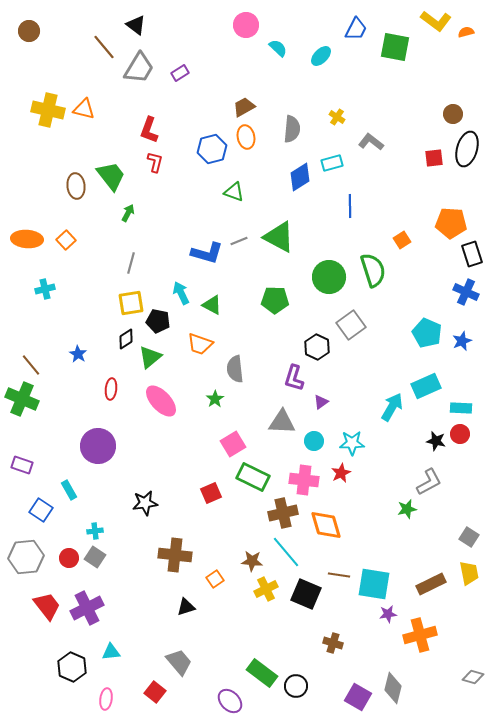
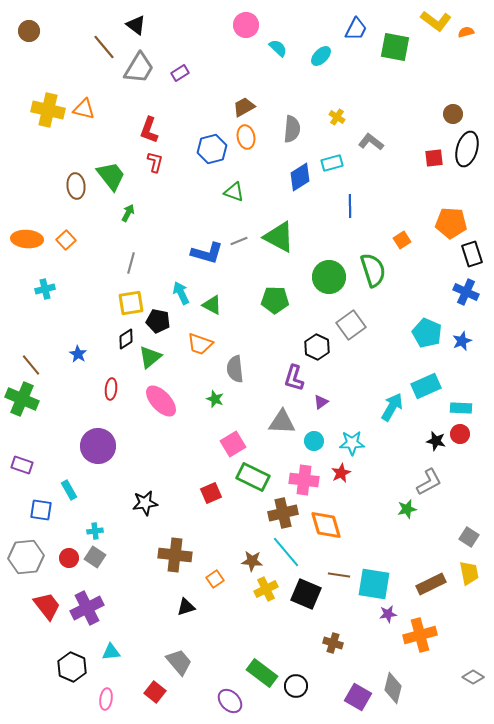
green star at (215, 399): rotated 18 degrees counterclockwise
blue square at (41, 510): rotated 25 degrees counterclockwise
gray diamond at (473, 677): rotated 15 degrees clockwise
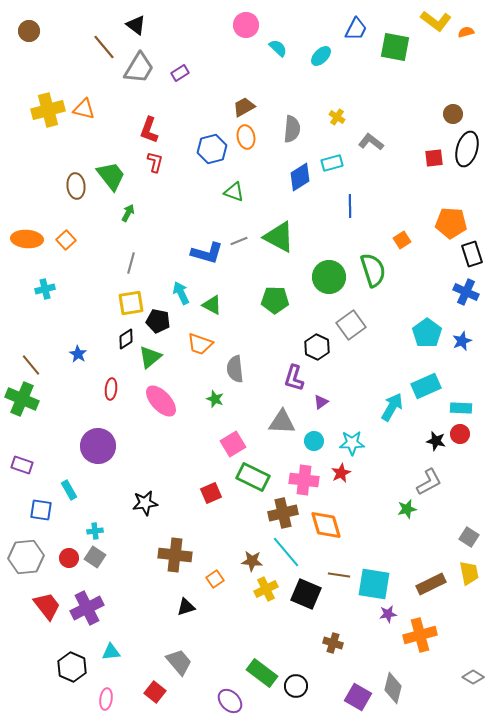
yellow cross at (48, 110): rotated 28 degrees counterclockwise
cyan pentagon at (427, 333): rotated 12 degrees clockwise
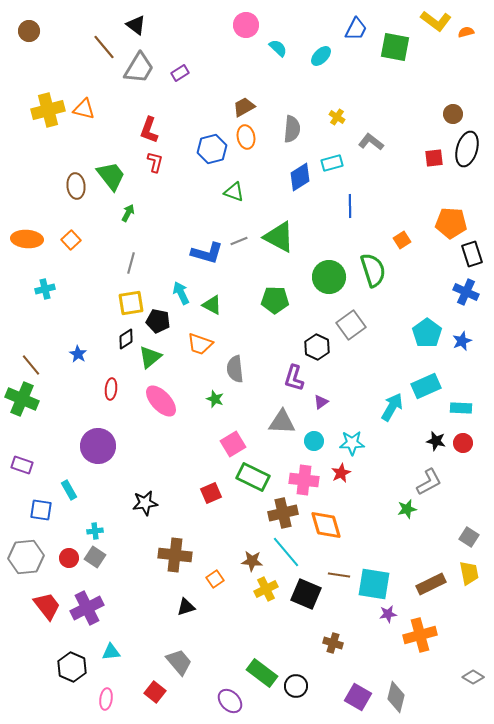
orange square at (66, 240): moved 5 px right
red circle at (460, 434): moved 3 px right, 9 px down
gray diamond at (393, 688): moved 3 px right, 9 px down
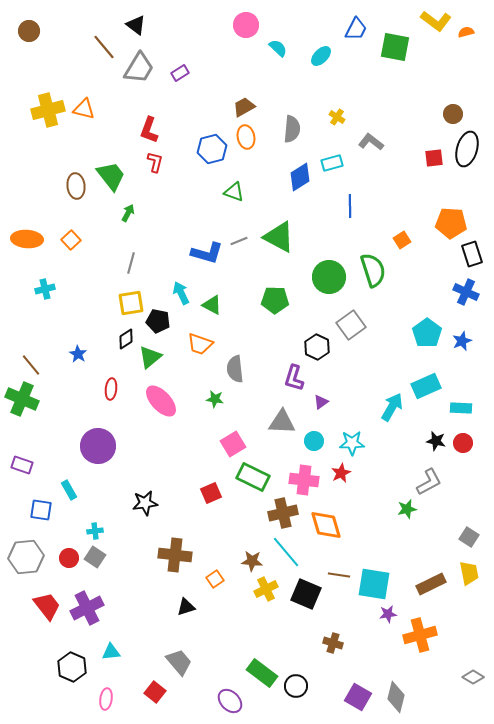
green star at (215, 399): rotated 12 degrees counterclockwise
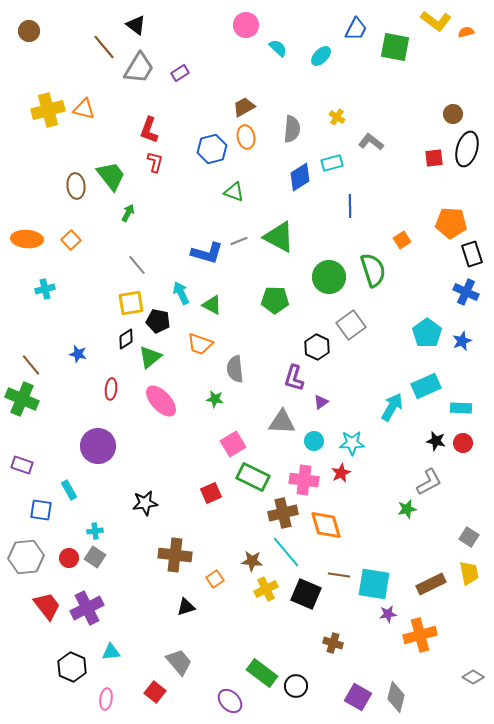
gray line at (131, 263): moved 6 px right, 2 px down; rotated 55 degrees counterclockwise
blue star at (78, 354): rotated 18 degrees counterclockwise
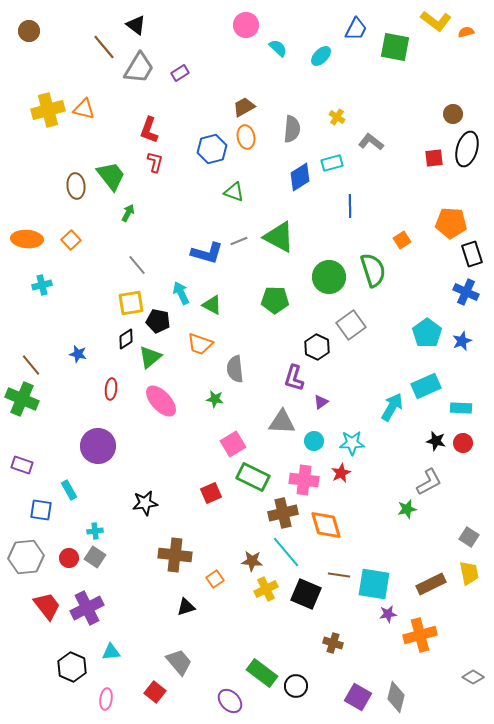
cyan cross at (45, 289): moved 3 px left, 4 px up
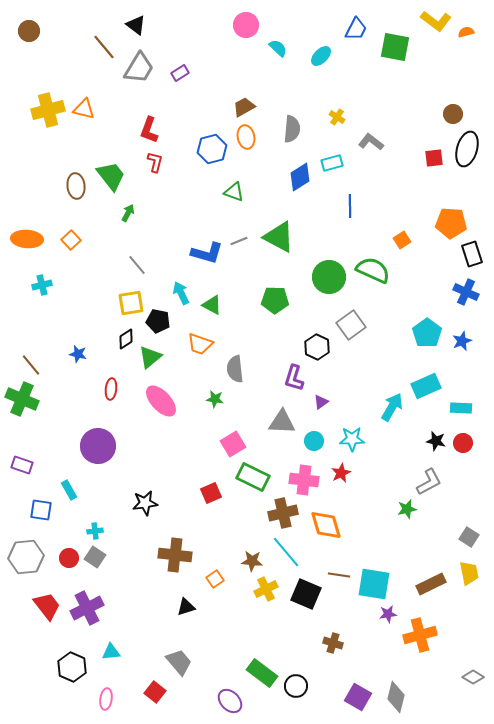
green semicircle at (373, 270): rotated 48 degrees counterclockwise
cyan star at (352, 443): moved 4 px up
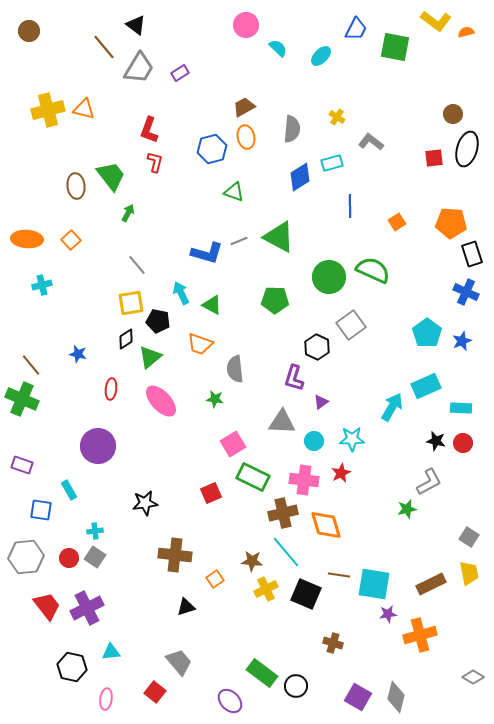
orange square at (402, 240): moved 5 px left, 18 px up
black hexagon at (72, 667): rotated 12 degrees counterclockwise
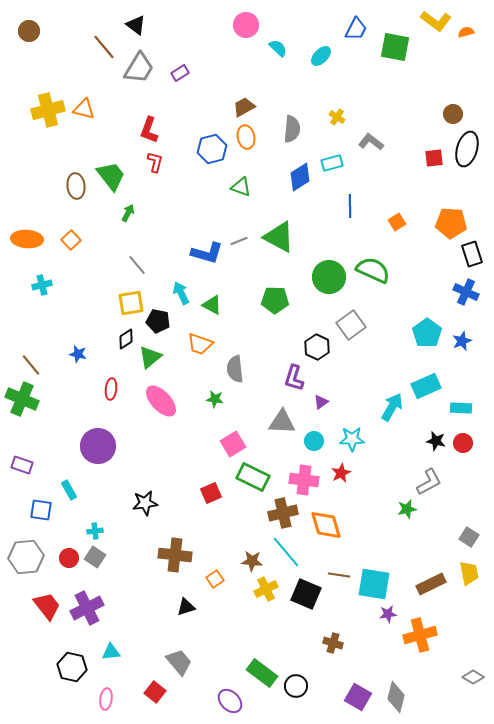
green triangle at (234, 192): moved 7 px right, 5 px up
